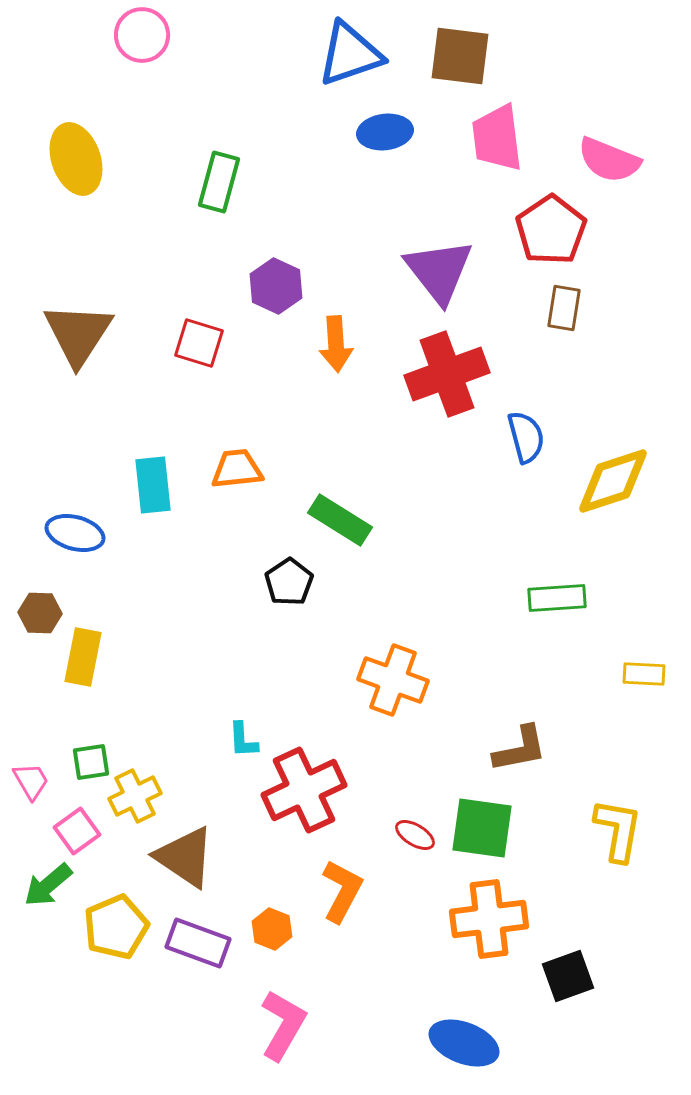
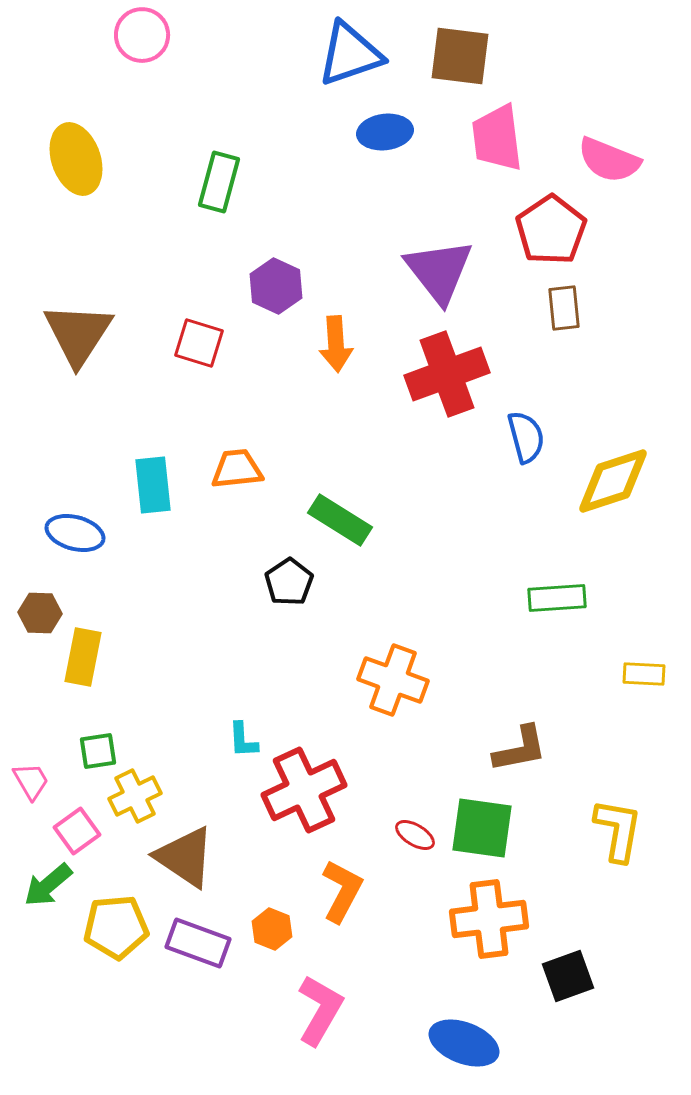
brown rectangle at (564, 308): rotated 15 degrees counterclockwise
green square at (91, 762): moved 7 px right, 11 px up
yellow pentagon at (116, 927): rotated 18 degrees clockwise
pink L-shape at (283, 1025): moved 37 px right, 15 px up
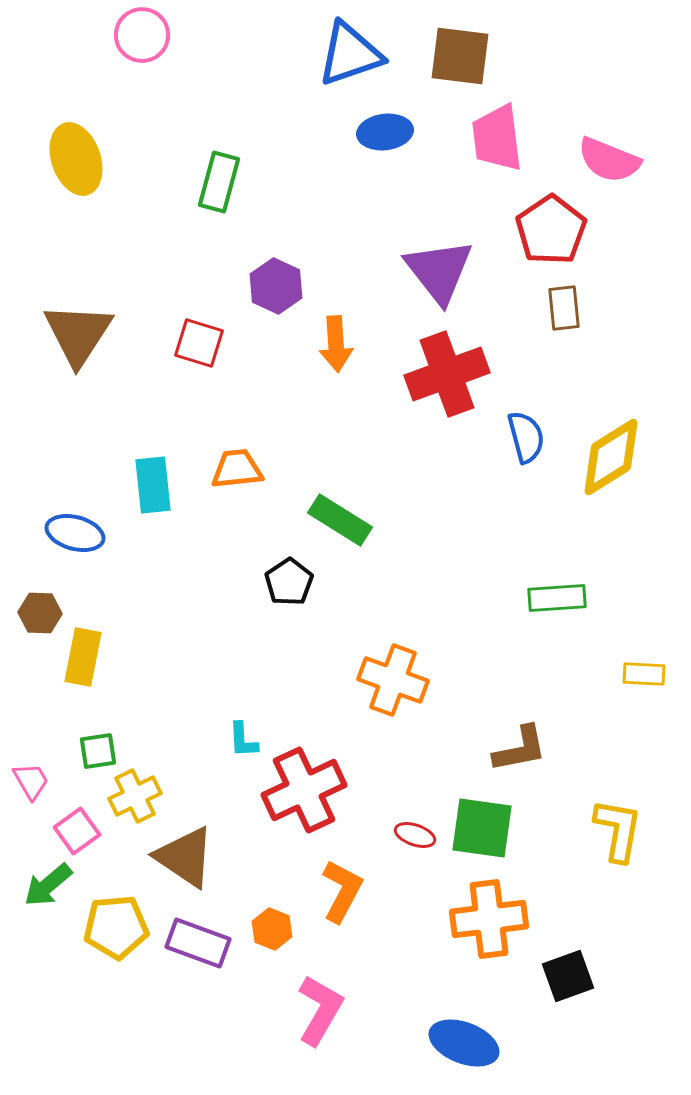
yellow diamond at (613, 481): moved 2 px left, 24 px up; rotated 14 degrees counterclockwise
red ellipse at (415, 835): rotated 12 degrees counterclockwise
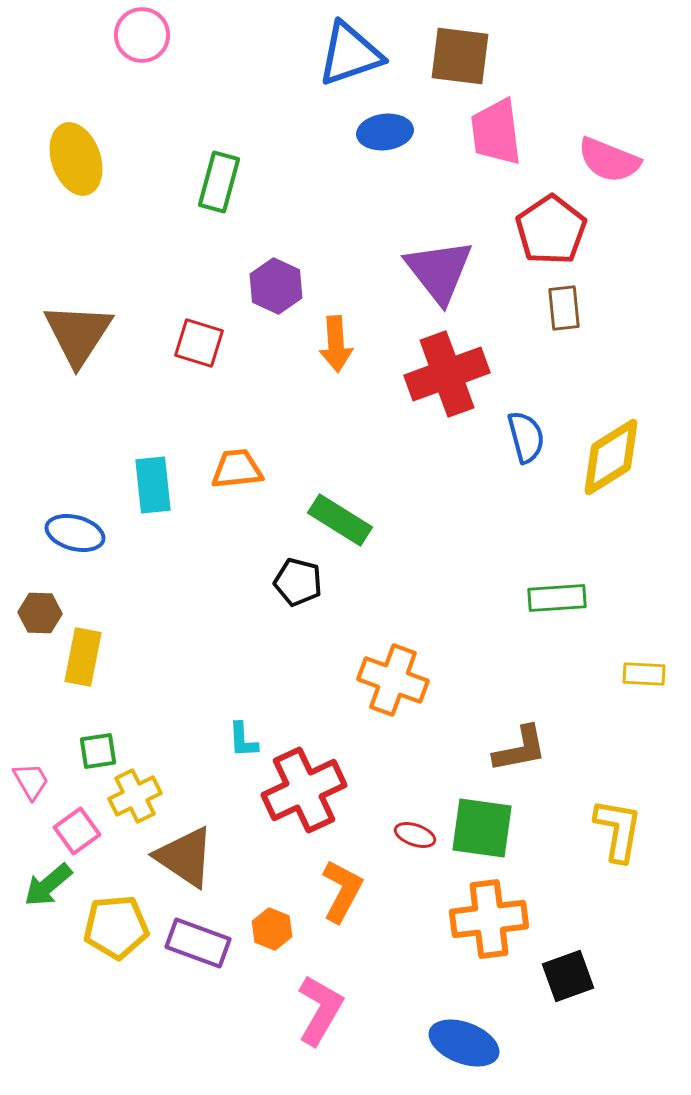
pink trapezoid at (497, 138): moved 1 px left, 6 px up
black pentagon at (289, 582): moved 9 px right; rotated 24 degrees counterclockwise
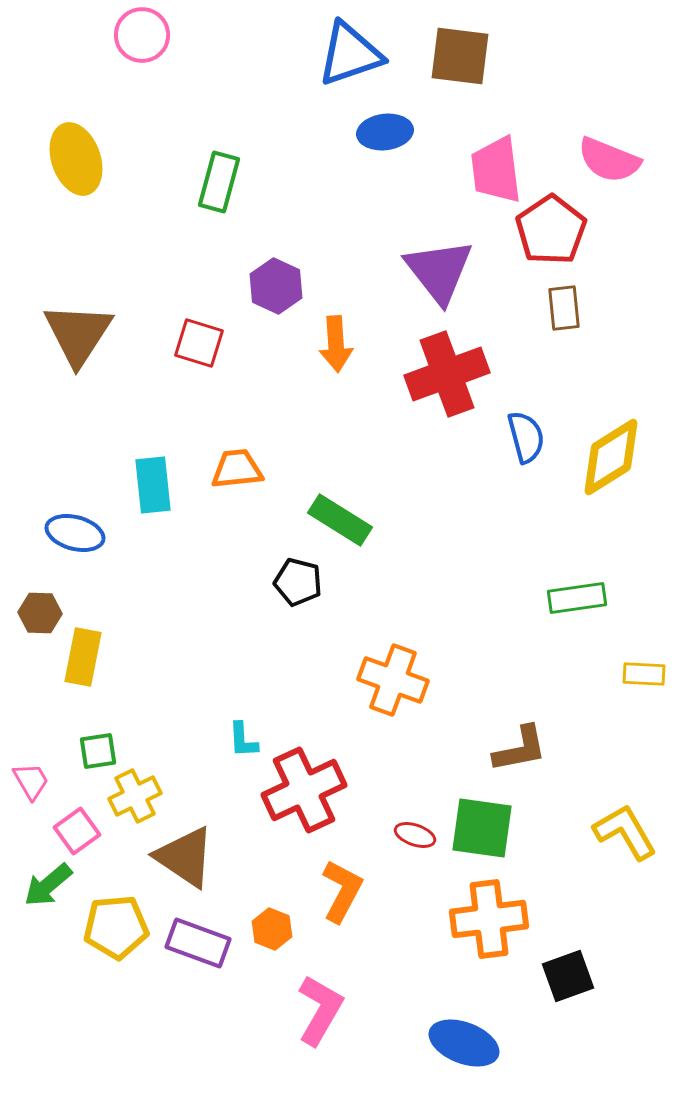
pink trapezoid at (496, 132): moved 38 px down
green rectangle at (557, 598): moved 20 px right; rotated 4 degrees counterclockwise
yellow L-shape at (618, 830): moved 7 px right, 2 px down; rotated 40 degrees counterclockwise
